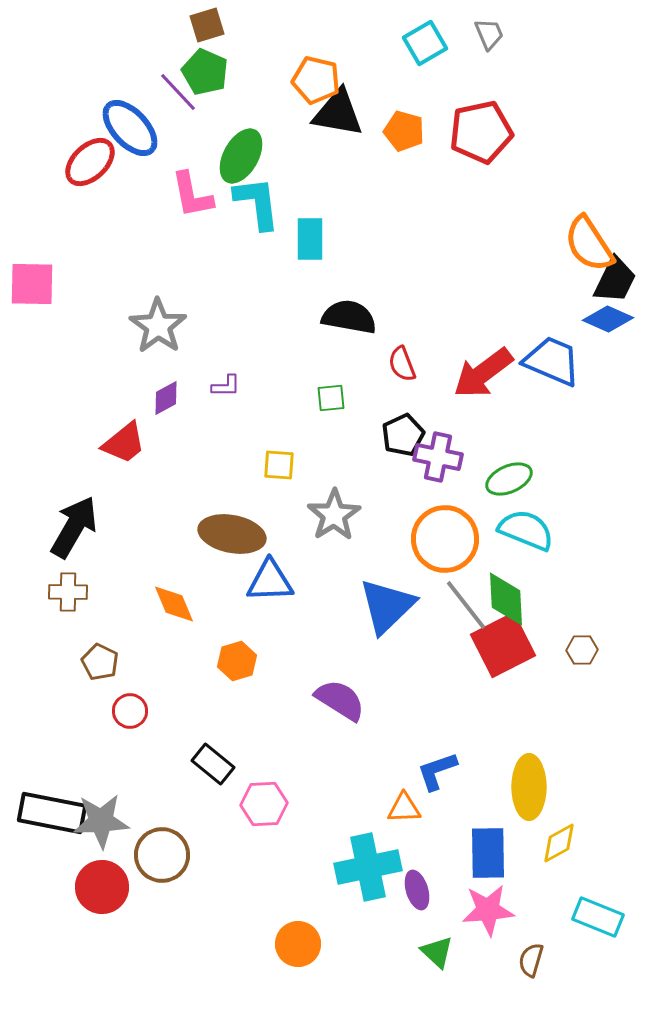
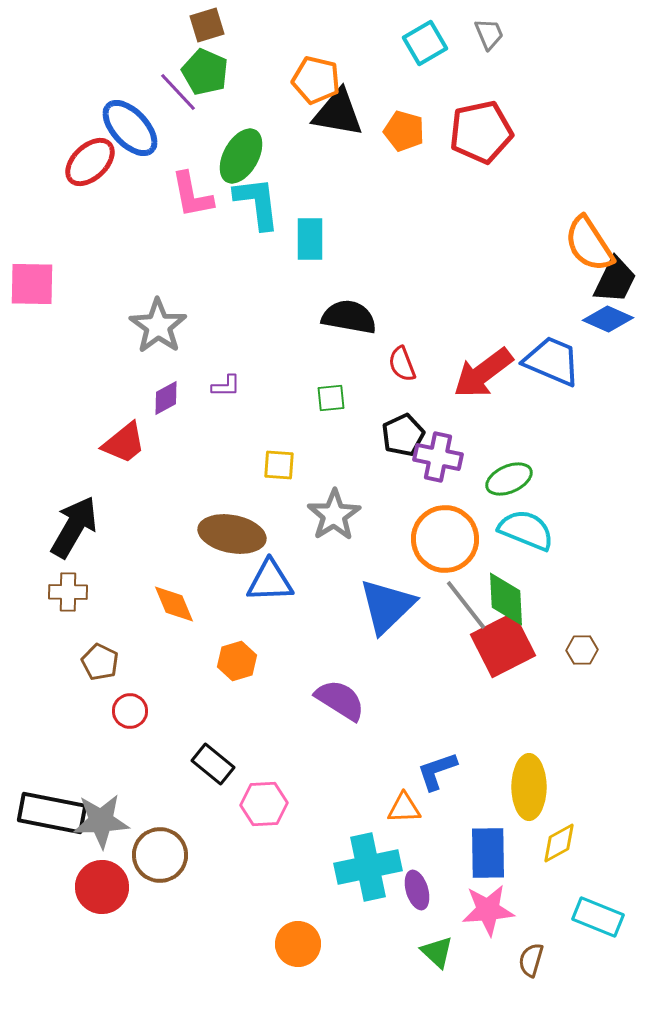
brown circle at (162, 855): moved 2 px left
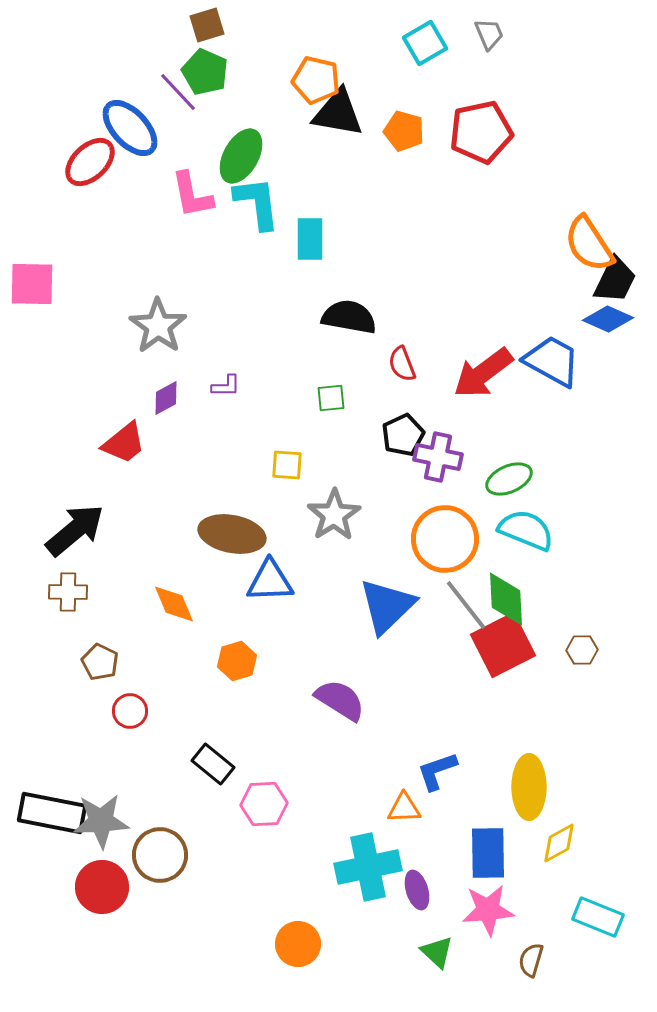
blue trapezoid at (552, 361): rotated 6 degrees clockwise
yellow square at (279, 465): moved 8 px right
black arrow at (74, 527): moved 1 px right, 3 px down; rotated 20 degrees clockwise
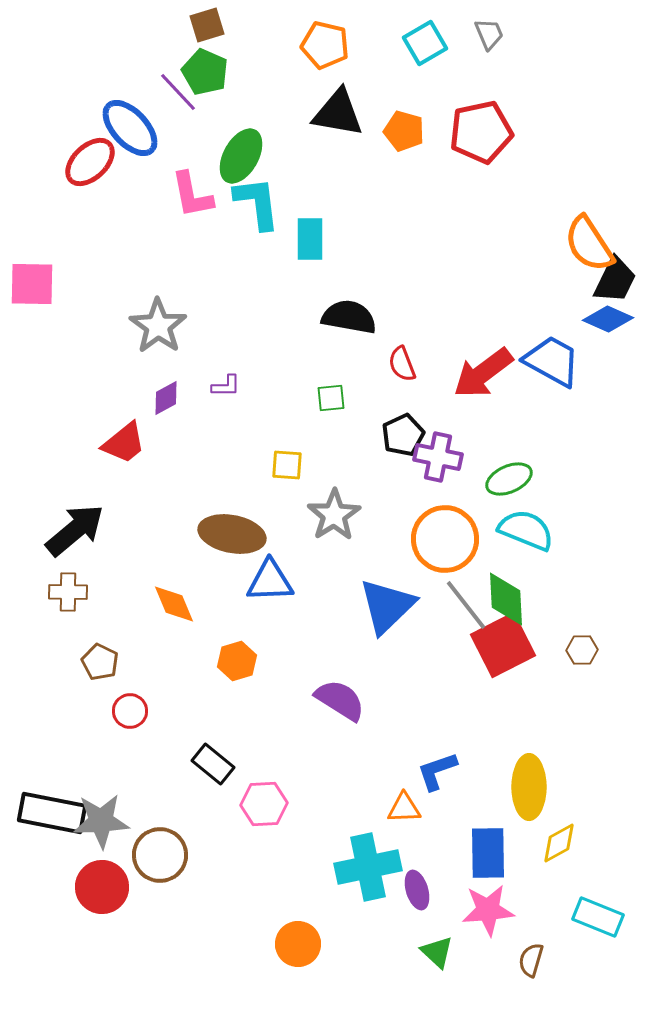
orange pentagon at (316, 80): moved 9 px right, 35 px up
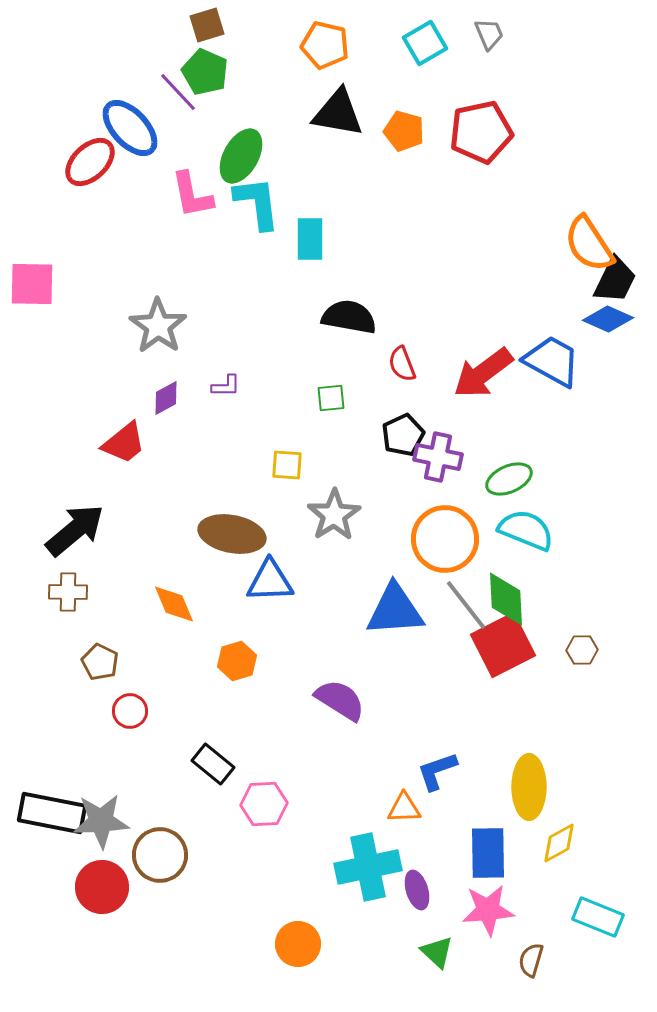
blue triangle at (387, 606): moved 8 px right, 4 px down; rotated 40 degrees clockwise
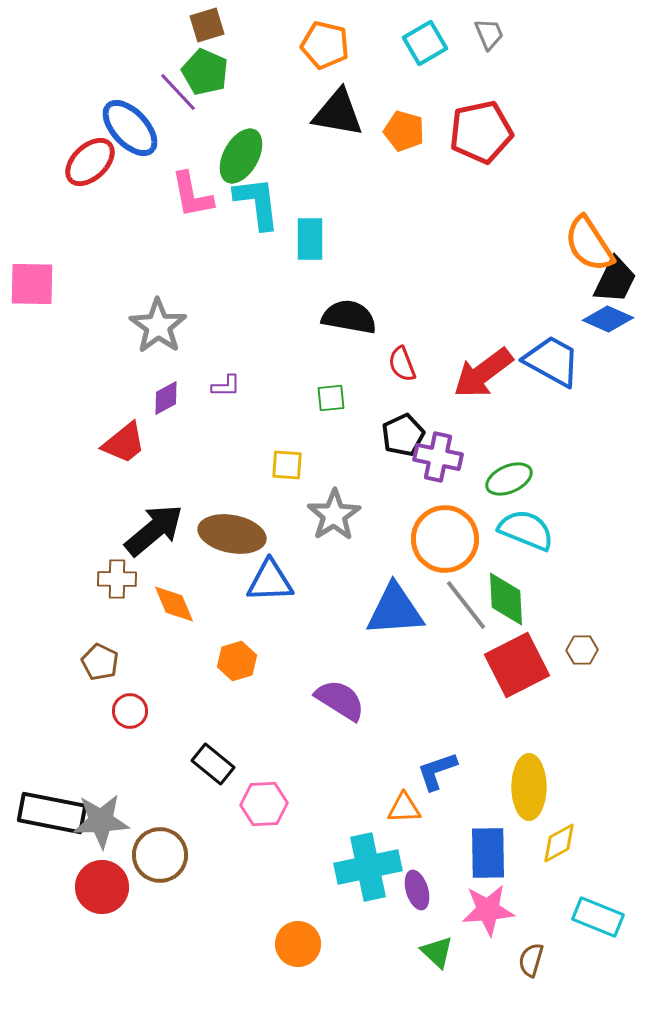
black arrow at (75, 530): moved 79 px right
brown cross at (68, 592): moved 49 px right, 13 px up
red square at (503, 645): moved 14 px right, 20 px down
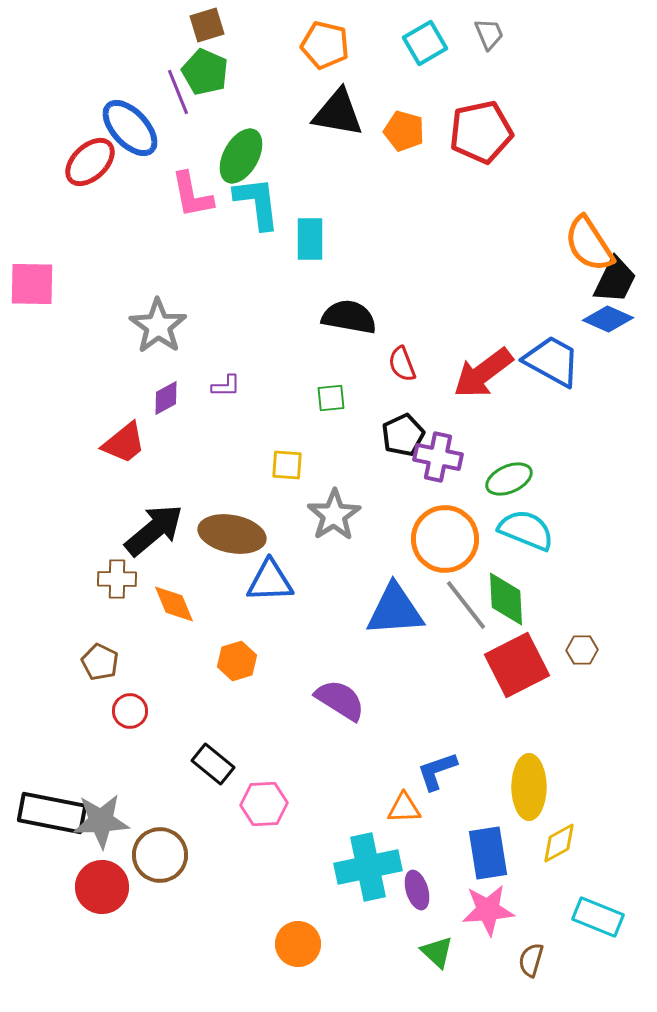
purple line at (178, 92): rotated 21 degrees clockwise
blue rectangle at (488, 853): rotated 8 degrees counterclockwise
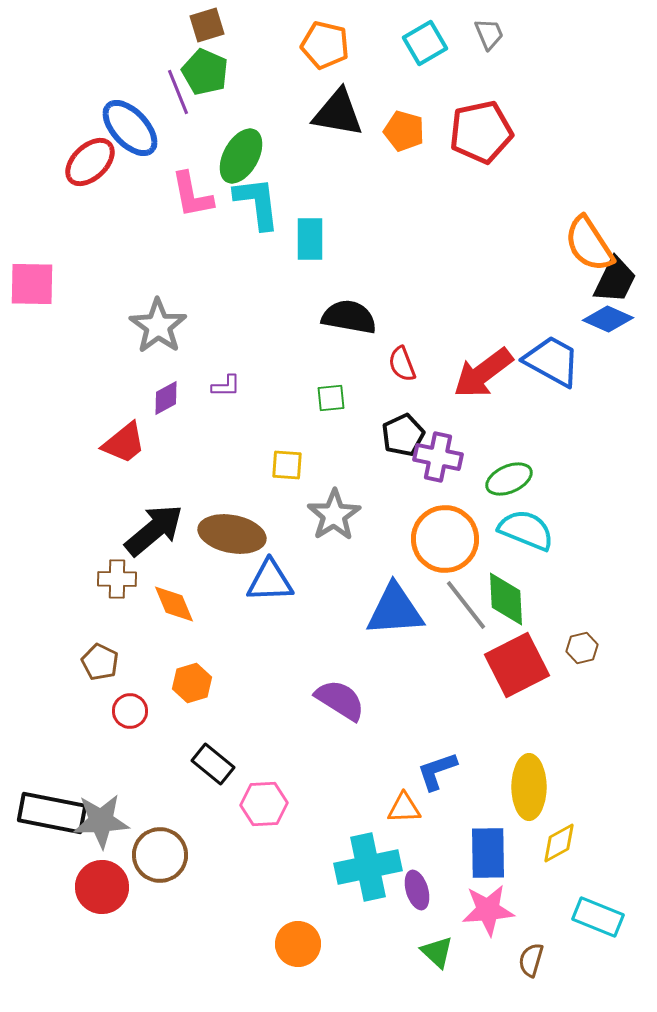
brown hexagon at (582, 650): moved 2 px up; rotated 12 degrees counterclockwise
orange hexagon at (237, 661): moved 45 px left, 22 px down
blue rectangle at (488, 853): rotated 8 degrees clockwise
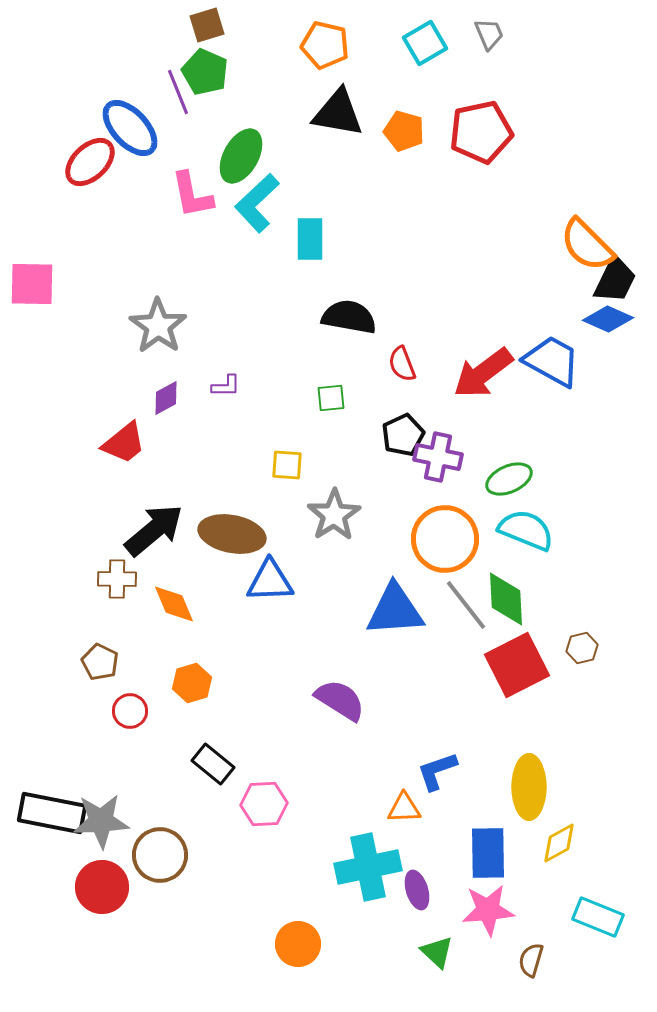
cyan L-shape at (257, 203): rotated 126 degrees counterclockwise
orange semicircle at (589, 244): moved 2 px left, 1 px down; rotated 12 degrees counterclockwise
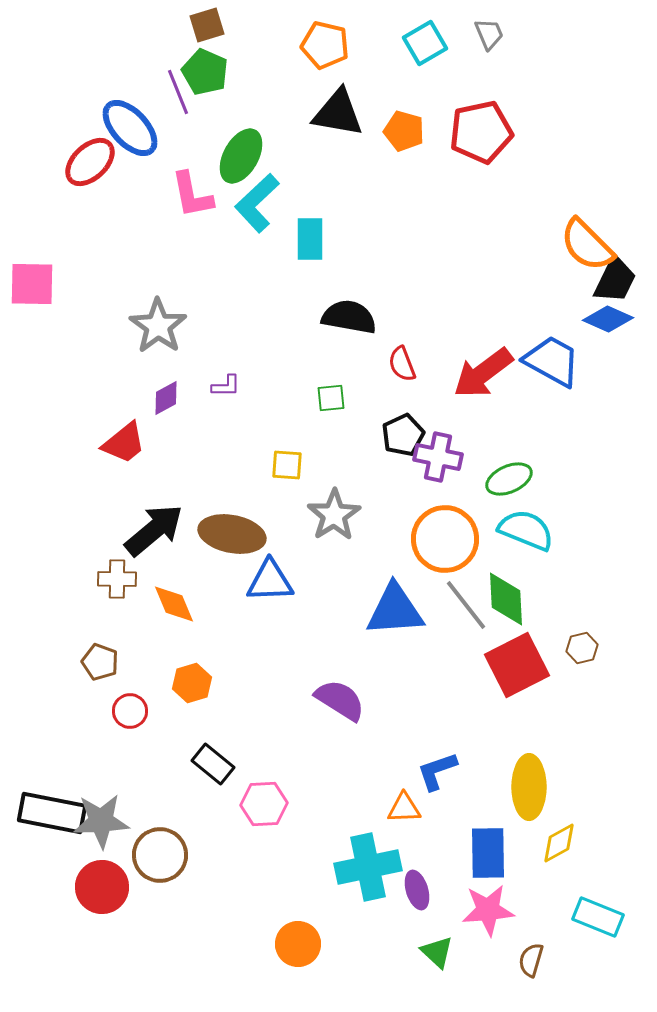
brown pentagon at (100, 662): rotated 6 degrees counterclockwise
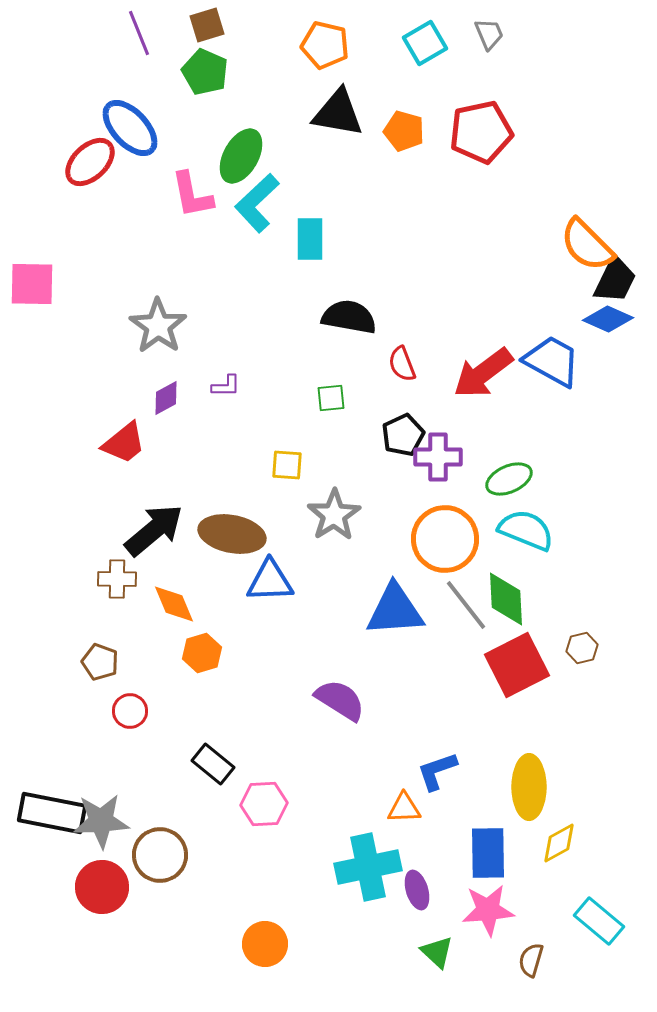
purple line at (178, 92): moved 39 px left, 59 px up
purple cross at (438, 457): rotated 12 degrees counterclockwise
orange hexagon at (192, 683): moved 10 px right, 30 px up
cyan rectangle at (598, 917): moved 1 px right, 4 px down; rotated 18 degrees clockwise
orange circle at (298, 944): moved 33 px left
